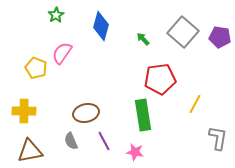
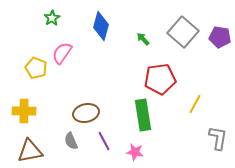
green star: moved 4 px left, 3 px down
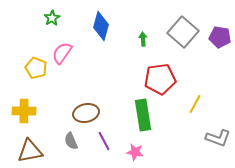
green arrow: rotated 40 degrees clockwise
gray L-shape: rotated 100 degrees clockwise
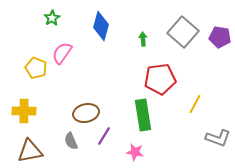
purple line: moved 5 px up; rotated 60 degrees clockwise
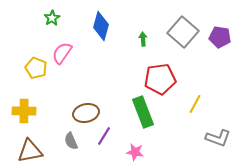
green rectangle: moved 3 px up; rotated 12 degrees counterclockwise
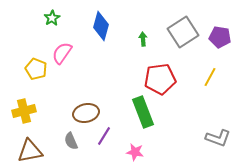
gray square: rotated 16 degrees clockwise
yellow pentagon: moved 1 px down
yellow line: moved 15 px right, 27 px up
yellow cross: rotated 15 degrees counterclockwise
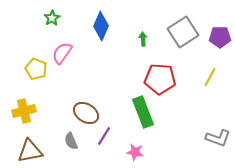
blue diamond: rotated 8 degrees clockwise
purple pentagon: rotated 10 degrees counterclockwise
red pentagon: rotated 12 degrees clockwise
brown ellipse: rotated 45 degrees clockwise
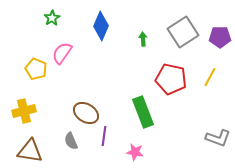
red pentagon: moved 11 px right; rotated 8 degrees clockwise
purple line: rotated 24 degrees counterclockwise
brown triangle: rotated 20 degrees clockwise
